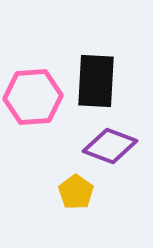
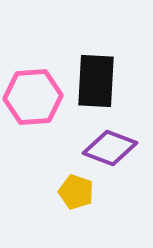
purple diamond: moved 2 px down
yellow pentagon: rotated 16 degrees counterclockwise
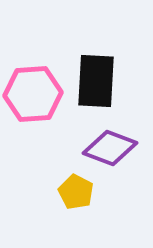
pink hexagon: moved 3 px up
yellow pentagon: rotated 8 degrees clockwise
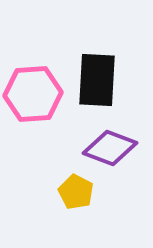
black rectangle: moved 1 px right, 1 px up
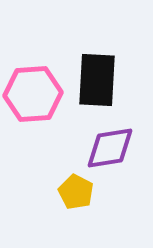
purple diamond: rotated 30 degrees counterclockwise
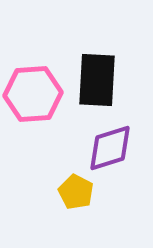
purple diamond: rotated 8 degrees counterclockwise
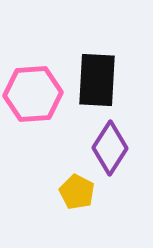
purple diamond: rotated 40 degrees counterclockwise
yellow pentagon: moved 1 px right
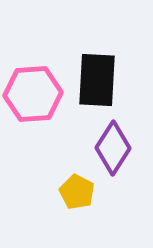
purple diamond: moved 3 px right
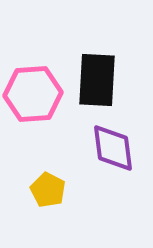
purple diamond: rotated 40 degrees counterclockwise
yellow pentagon: moved 29 px left, 2 px up
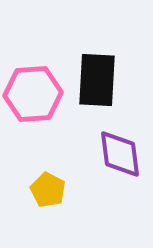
purple diamond: moved 7 px right, 6 px down
